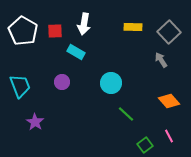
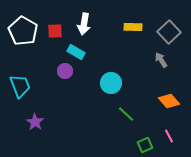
purple circle: moved 3 px right, 11 px up
green square: rotated 14 degrees clockwise
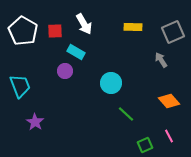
white arrow: rotated 40 degrees counterclockwise
gray square: moved 4 px right; rotated 20 degrees clockwise
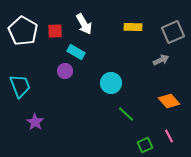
gray arrow: rotated 98 degrees clockwise
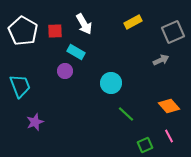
yellow rectangle: moved 5 px up; rotated 30 degrees counterclockwise
orange diamond: moved 5 px down
purple star: rotated 18 degrees clockwise
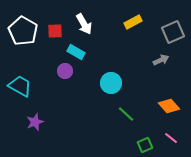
cyan trapezoid: rotated 40 degrees counterclockwise
pink line: moved 2 px right, 2 px down; rotated 24 degrees counterclockwise
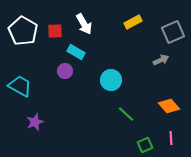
cyan circle: moved 3 px up
pink line: rotated 48 degrees clockwise
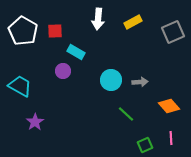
white arrow: moved 14 px right, 5 px up; rotated 35 degrees clockwise
gray arrow: moved 21 px left, 22 px down; rotated 21 degrees clockwise
purple circle: moved 2 px left
purple star: rotated 12 degrees counterclockwise
